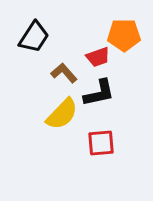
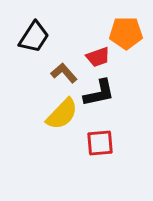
orange pentagon: moved 2 px right, 2 px up
red square: moved 1 px left
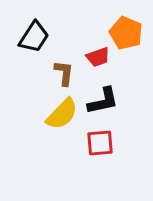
orange pentagon: rotated 24 degrees clockwise
brown L-shape: rotated 48 degrees clockwise
black L-shape: moved 4 px right, 8 px down
